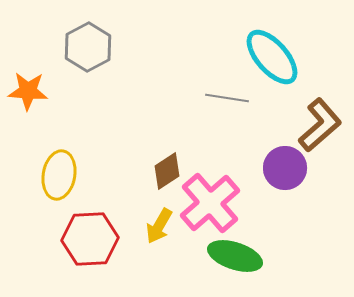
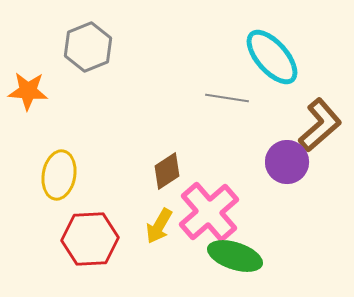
gray hexagon: rotated 6 degrees clockwise
purple circle: moved 2 px right, 6 px up
pink cross: moved 1 px left, 9 px down
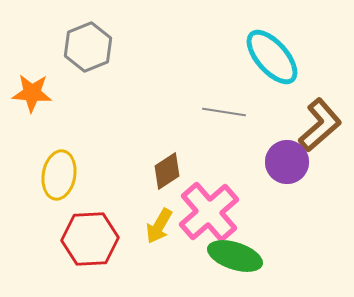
orange star: moved 4 px right, 2 px down
gray line: moved 3 px left, 14 px down
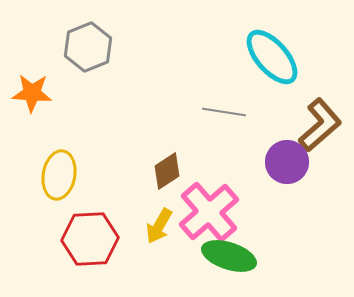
green ellipse: moved 6 px left
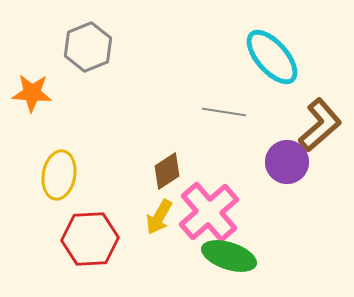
yellow arrow: moved 9 px up
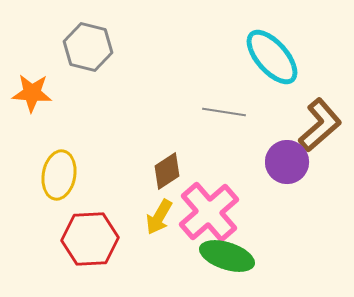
gray hexagon: rotated 24 degrees counterclockwise
green ellipse: moved 2 px left
